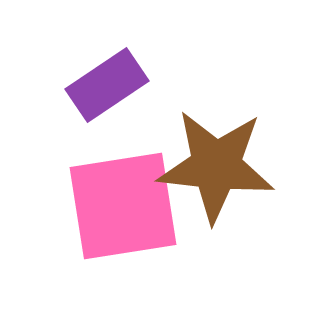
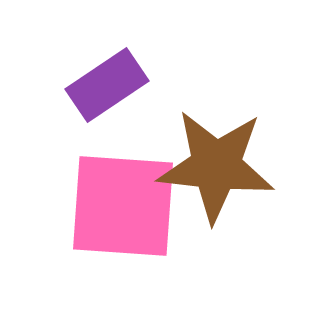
pink square: rotated 13 degrees clockwise
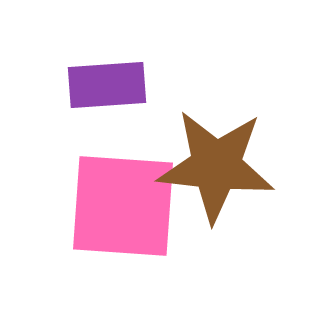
purple rectangle: rotated 30 degrees clockwise
